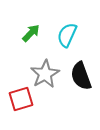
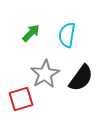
cyan semicircle: rotated 15 degrees counterclockwise
black semicircle: moved 2 px down; rotated 124 degrees counterclockwise
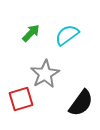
cyan semicircle: rotated 45 degrees clockwise
black semicircle: moved 25 px down
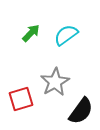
cyan semicircle: moved 1 px left
gray star: moved 10 px right, 8 px down
black semicircle: moved 8 px down
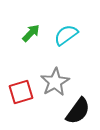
red square: moved 7 px up
black semicircle: moved 3 px left
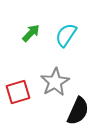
cyan semicircle: rotated 20 degrees counterclockwise
red square: moved 3 px left
black semicircle: rotated 12 degrees counterclockwise
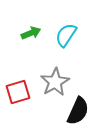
green arrow: rotated 24 degrees clockwise
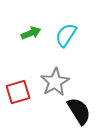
black semicircle: moved 1 px right; rotated 56 degrees counterclockwise
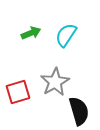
black semicircle: rotated 16 degrees clockwise
